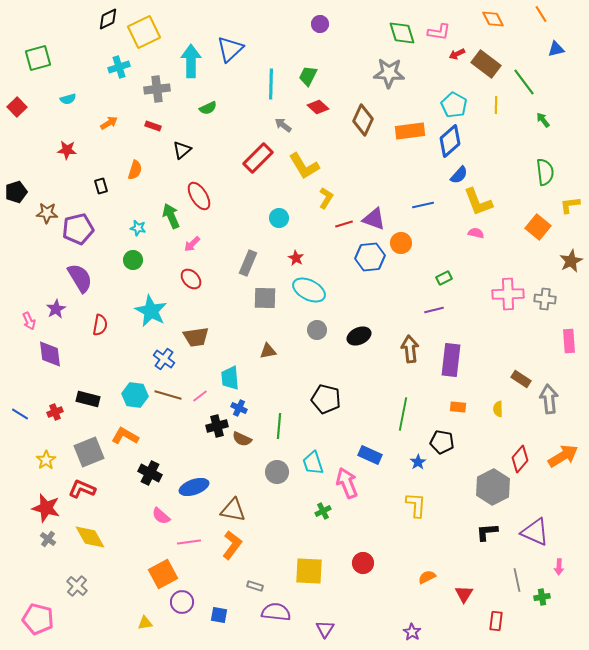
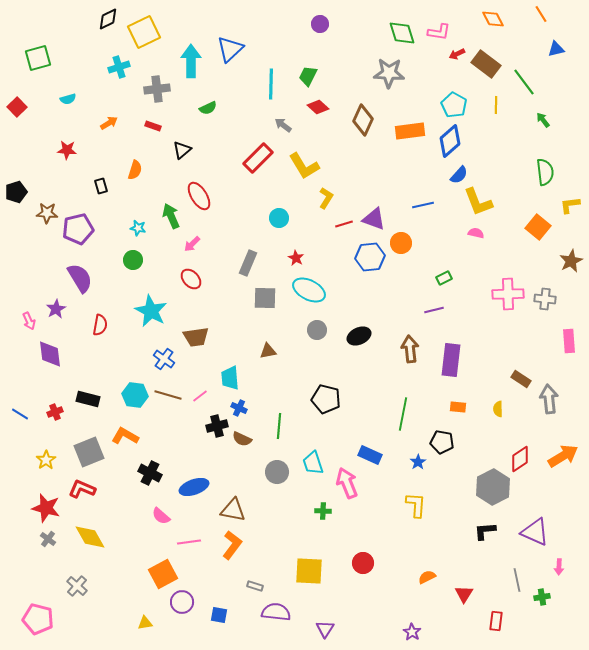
red diamond at (520, 459): rotated 16 degrees clockwise
green cross at (323, 511): rotated 28 degrees clockwise
black L-shape at (487, 532): moved 2 px left, 1 px up
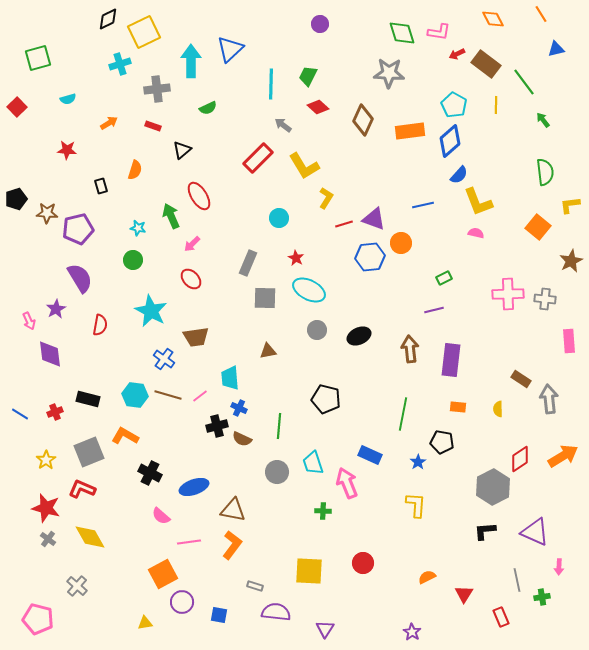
cyan cross at (119, 67): moved 1 px right, 3 px up
black pentagon at (16, 192): moved 7 px down
red rectangle at (496, 621): moved 5 px right, 4 px up; rotated 30 degrees counterclockwise
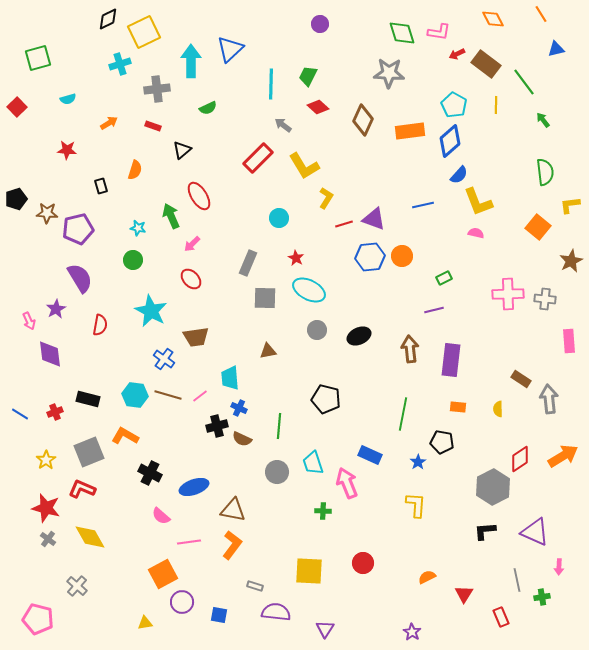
orange circle at (401, 243): moved 1 px right, 13 px down
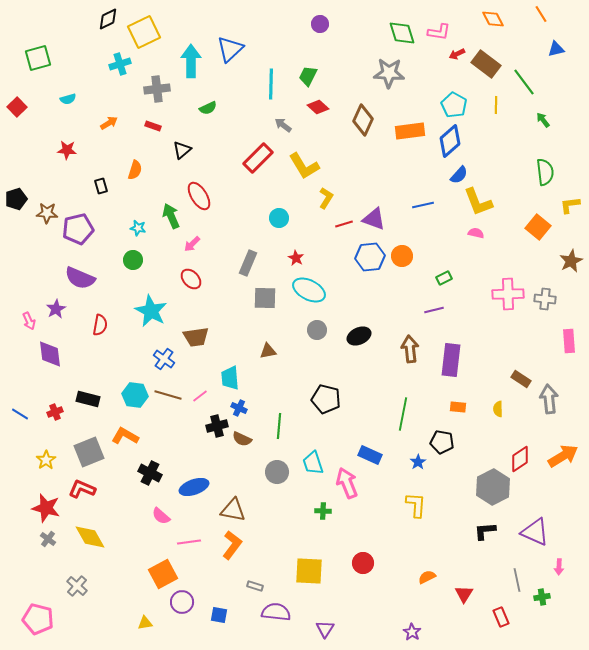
purple semicircle at (80, 278): rotated 144 degrees clockwise
